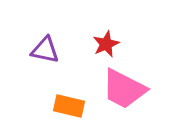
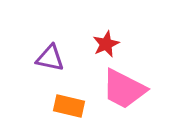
purple triangle: moved 5 px right, 8 px down
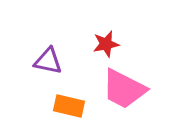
red star: rotated 12 degrees clockwise
purple triangle: moved 2 px left, 3 px down
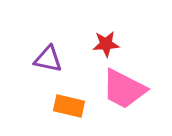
red star: rotated 8 degrees clockwise
purple triangle: moved 2 px up
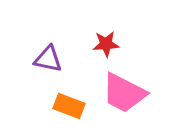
pink trapezoid: moved 4 px down
orange rectangle: rotated 8 degrees clockwise
